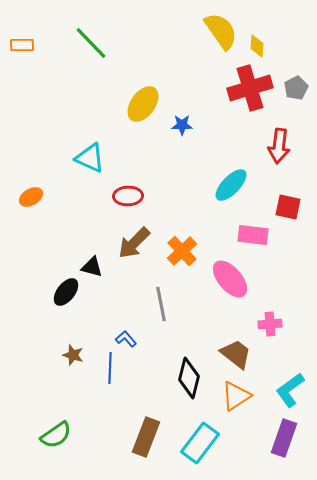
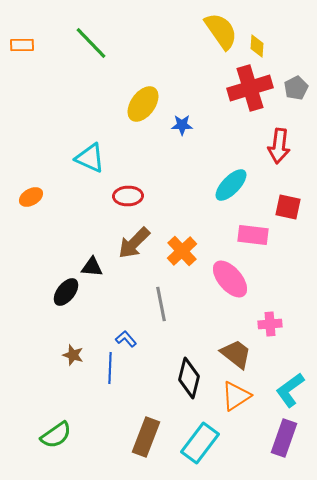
black triangle: rotated 10 degrees counterclockwise
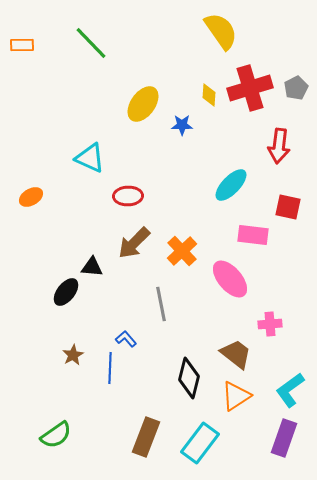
yellow diamond: moved 48 px left, 49 px down
brown star: rotated 25 degrees clockwise
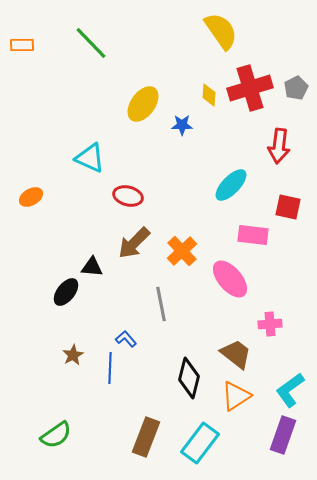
red ellipse: rotated 16 degrees clockwise
purple rectangle: moved 1 px left, 3 px up
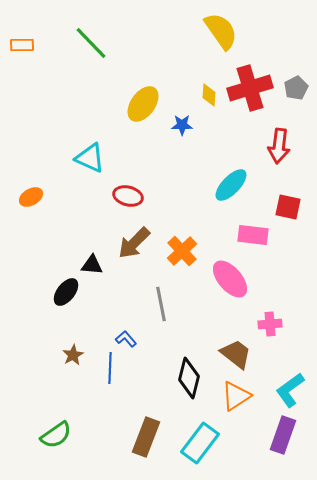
black triangle: moved 2 px up
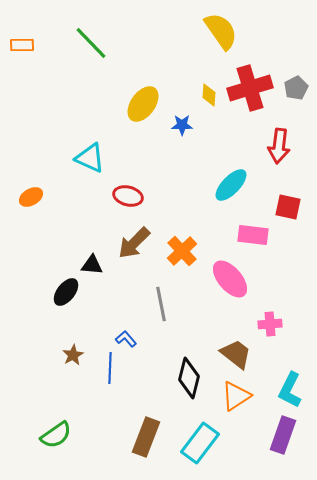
cyan L-shape: rotated 27 degrees counterclockwise
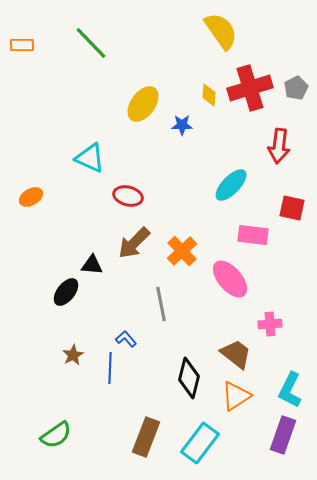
red square: moved 4 px right, 1 px down
